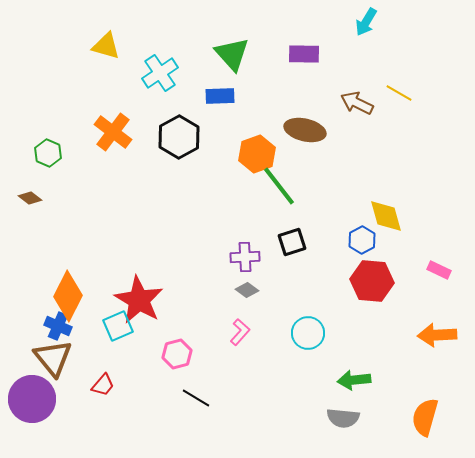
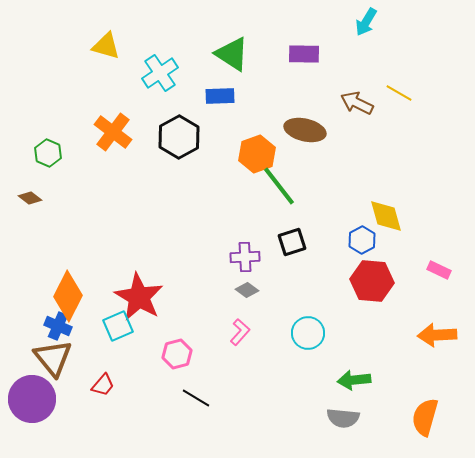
green triangle: rotated 15 degrees counterclockwise
red star: moved 3 px up
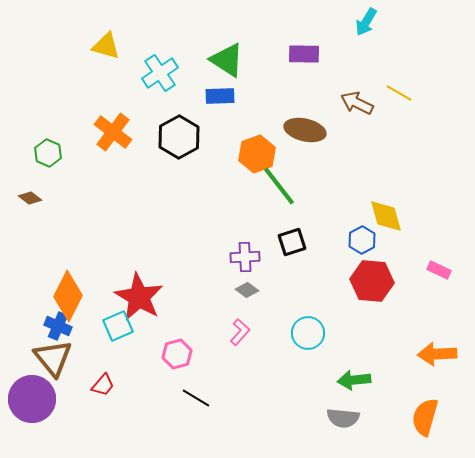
green triangle: moved 5 px left, 6 px down
orange arrow: moved 19 px down
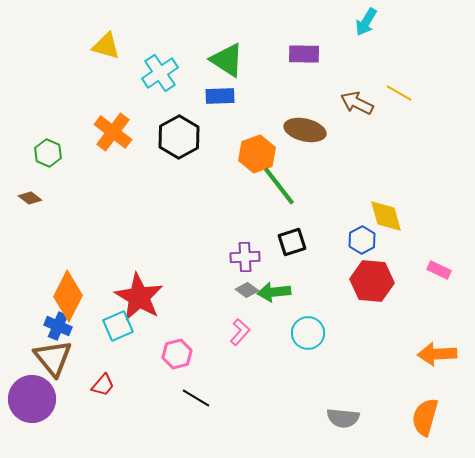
green arrow: moved 80 px left, 88 px up
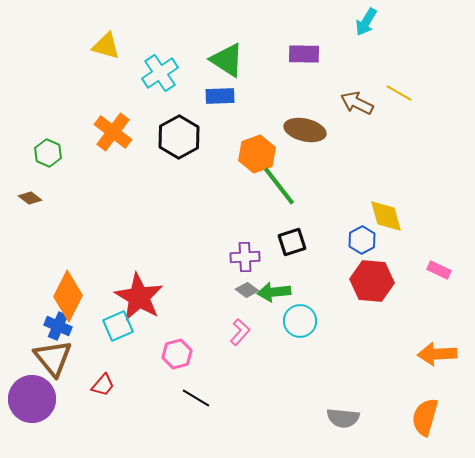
cyan circle: moved 8 px left, 12 px up
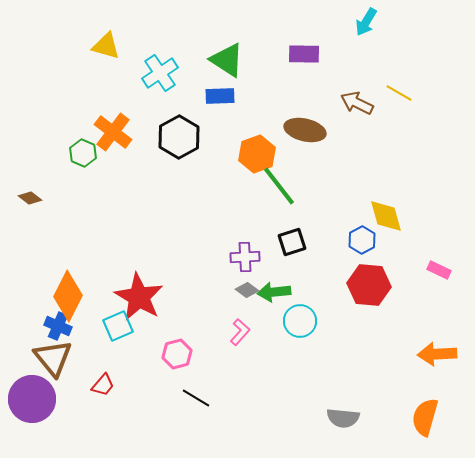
green hexagon: moved 35 px right
red hexagon: moved 3 px left, 4 px down
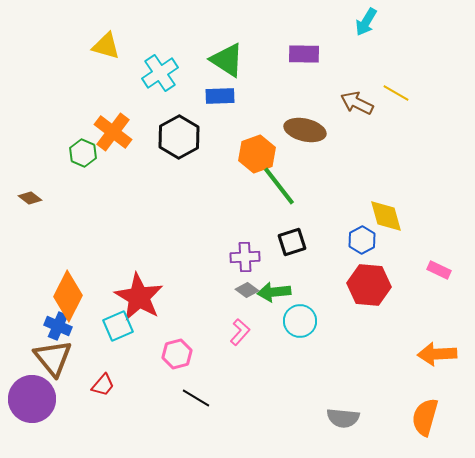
yellow line: moved 3 px left
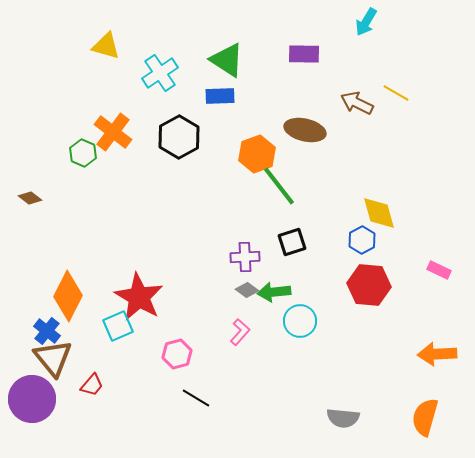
yellow diamond: moved 7 px left, 3 px up
blue cross: moved 11 px left, 5 px down; rotated 16 degrees clockwise
red trapezoid: moved 11 px left
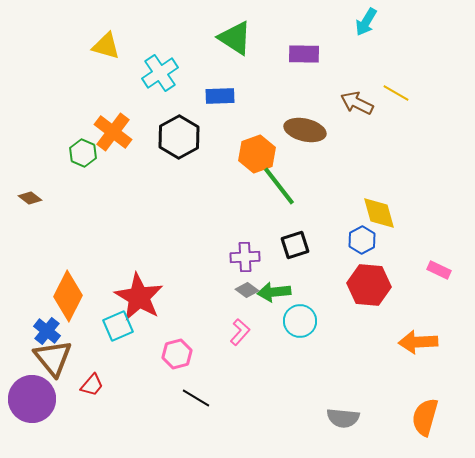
green triangle: moved 8 px right, 22 px up
black square: moved 3 px right, 3 px down
orange arrow: moved 19 px left, 12 px up
